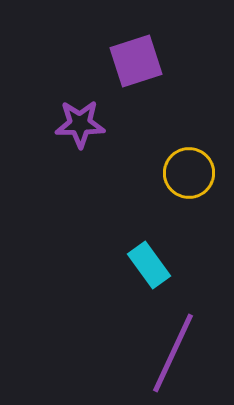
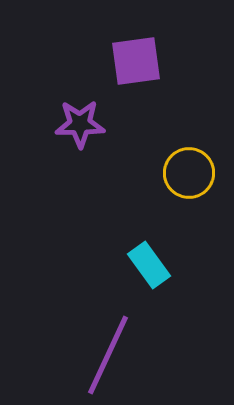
purple square: rotated 10 degrees clockwise
purple line: moved 65 px left, 2 px down
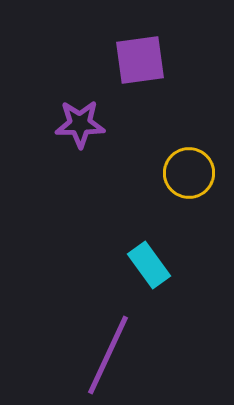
purple square: moved 4 px right, 1 px up
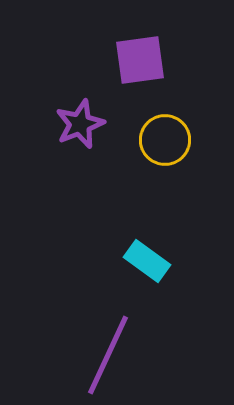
purple star: rotated 21 degrees counterclockwise
yellow circle: moved 24 px left, 33 px up
cyan rectangle: moved 2 px left, 4 px up; rotated 18 degrees counterclockwise
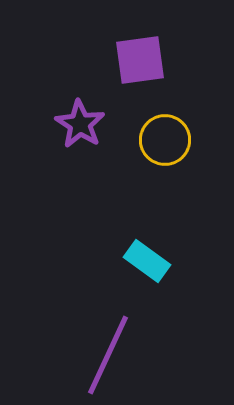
purple star: rotated 18 degrees counterclockwise
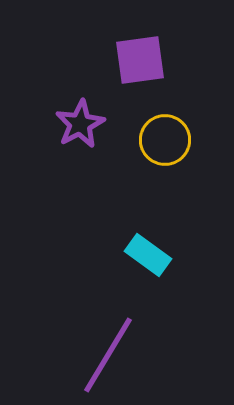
purple star: rotated 12 degrees clockwise
cyan rectangle: moved 1 px right, 6 px up
purple line: rotated 6 degrees clockwise
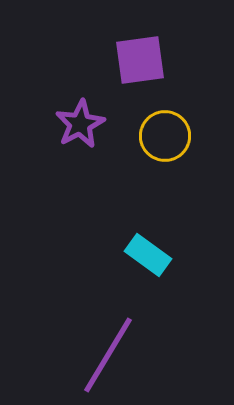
yellow circle: moved 4 px up
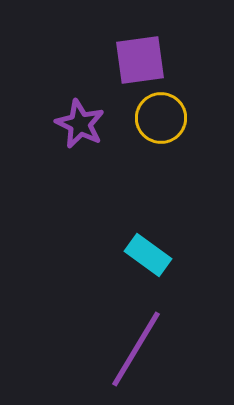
purple star: rotated 18 degrees counterclockwise
yellow circle: moved 4 px left, 18 px up
purple line: moved 28 px right, 6 px up
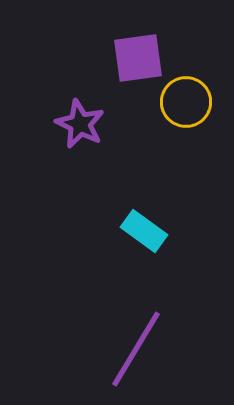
purple square: moved 2 px left, 2 px up
yellow circle: moved 25 px right, 16 px up
cyan rectangle: moved 4 px left, 24 px up
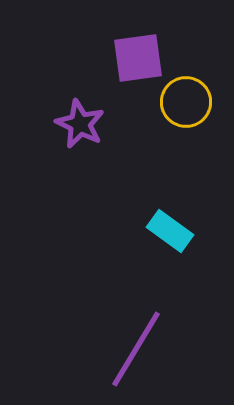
cyan rectangle: moved 26 px right
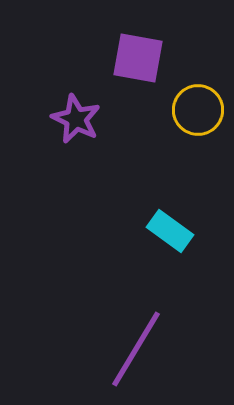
purple square: rotated 18 degrees clockwise
yellow circle: moved 12 px right, 8 px down
purple star: moved 4 px left, 5 px up
